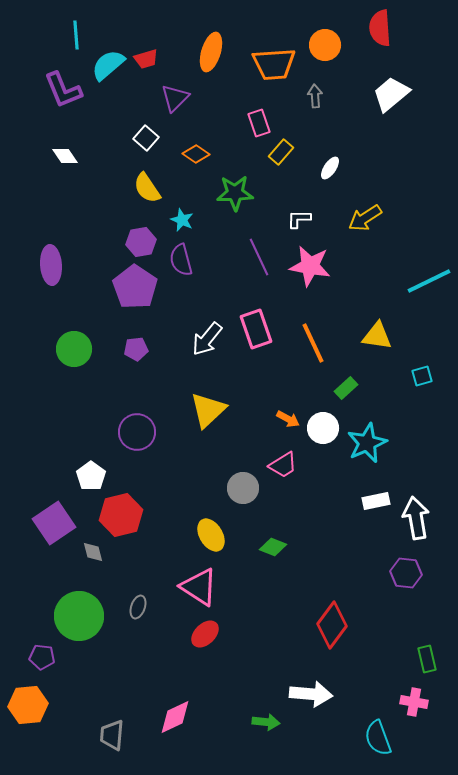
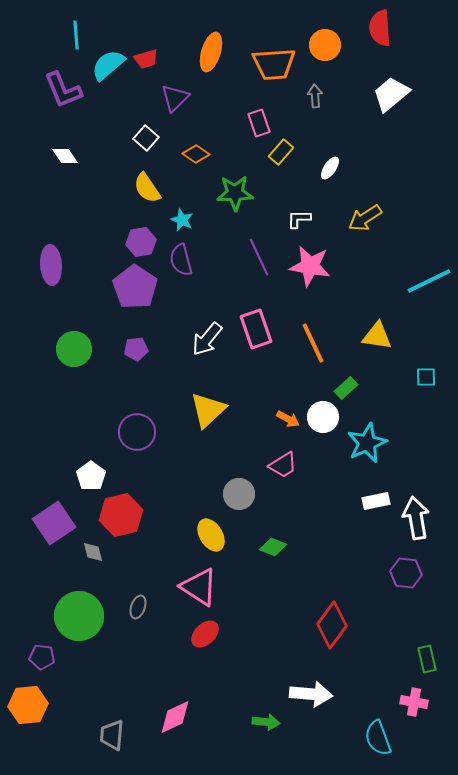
cyan square at (422, 376): moved 4 px right, 1 px down; rotated 15 degrees clockwise
white circle at (323, 428): moved 11 px up
gray circle at (243, 488): moved 4 px left, 6 px down
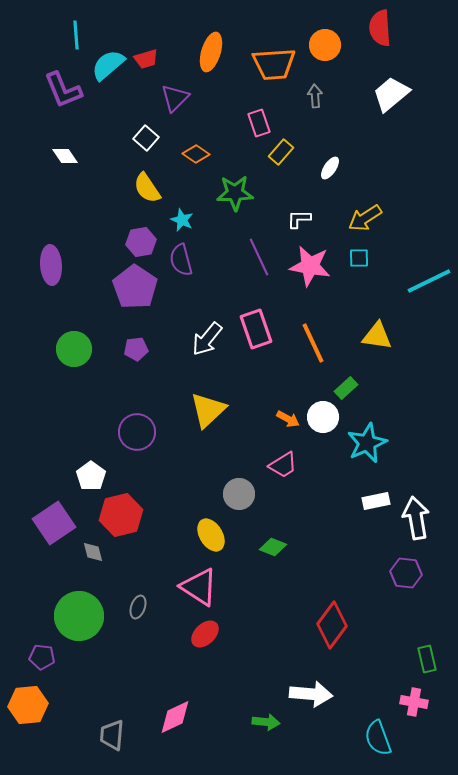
cyan square at (426, 377): moved 67 px left, 119 px up
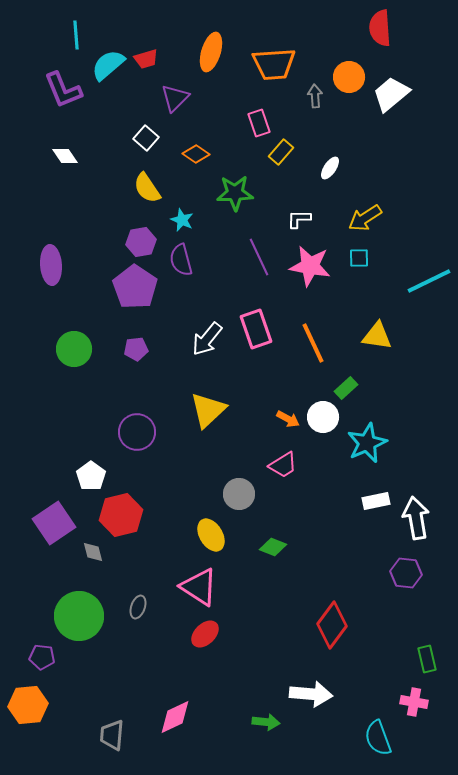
orange circle at (325, 45): moved 24 px right, 32 px down
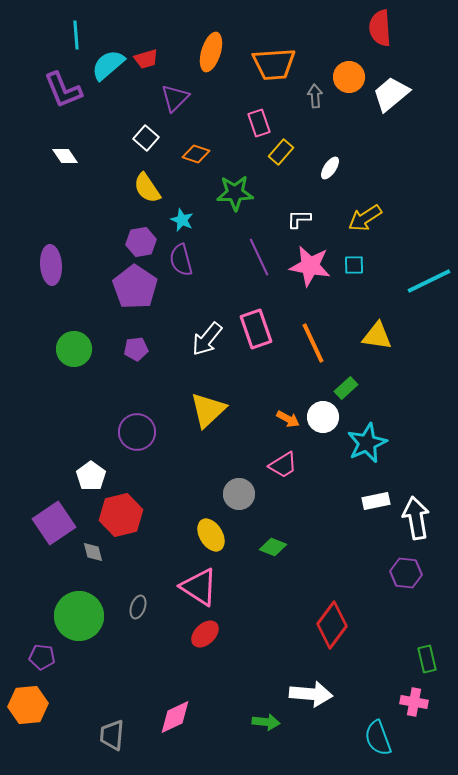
orange diamond at (196, 154): rotated 16 degrees counterclockwise
cyan square at (359, 258): moved 5 px left, 7 px down
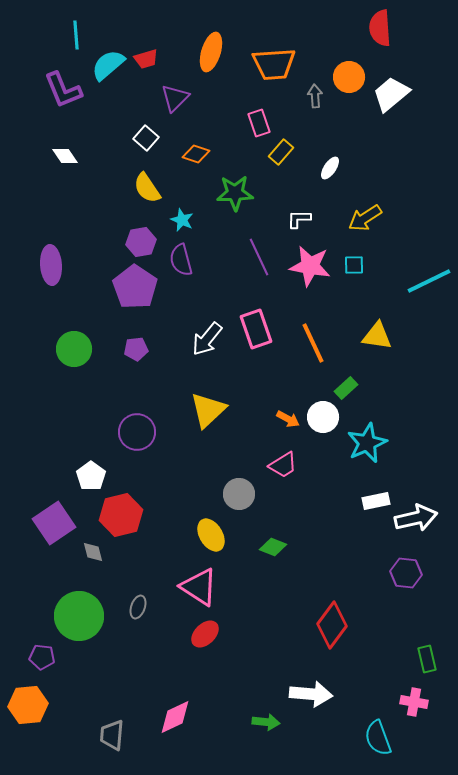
white arrow at (416, 518): rotated 87 degrees clockwise
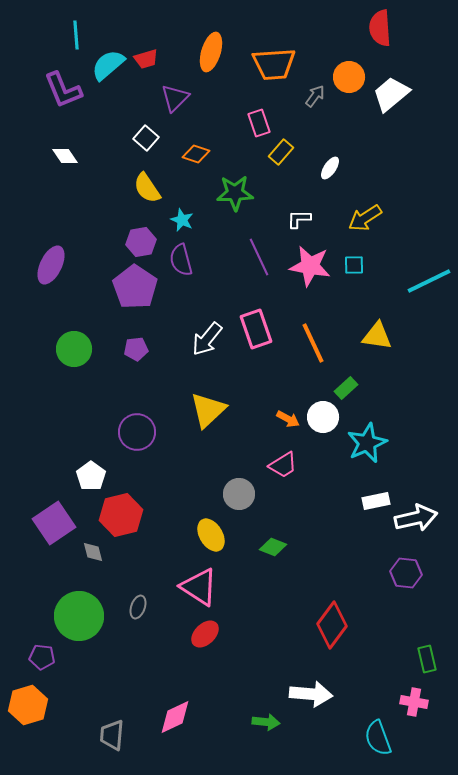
gray arrow at (315, 96): rotated 40 degrees clockwise
purple ellipse at (51, 265): rotated 30 degrees clockwise
orange hexagon at (28, 705): rotated 12 degrees counterclockwise
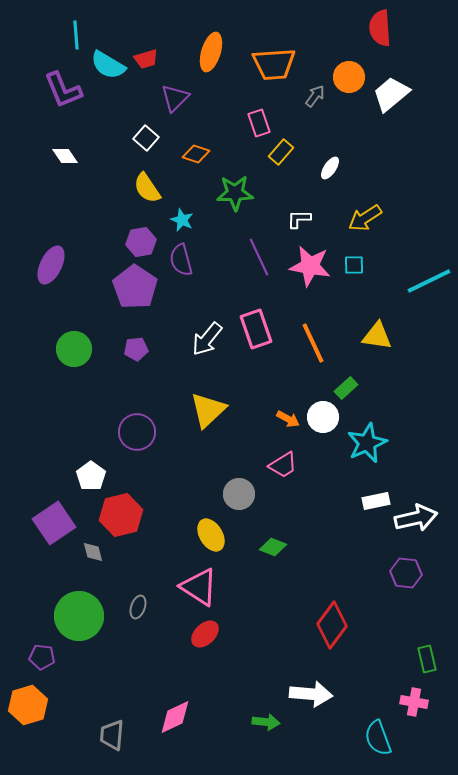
cyan semicircle at (108, 65): rotated 108 degrees counterclockwise
